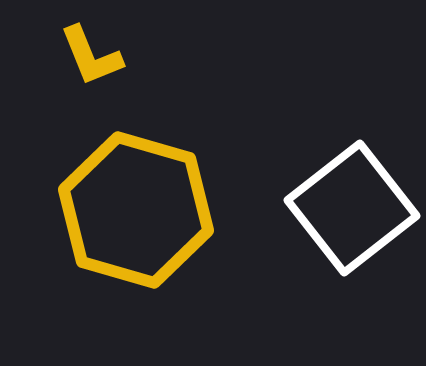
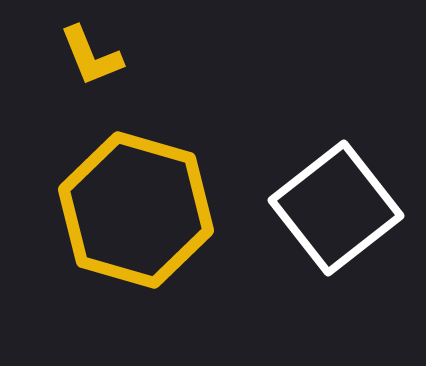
white square: moved 16 px left
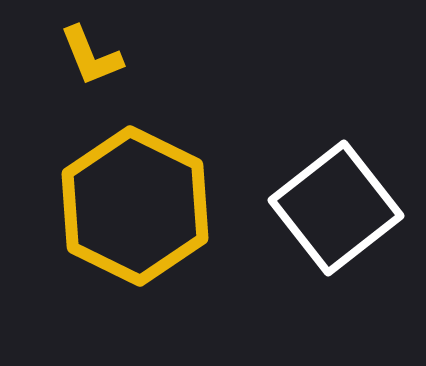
yellow hexagon: moved 1 px left, 4 px up; rotated 10 degrees clockwise
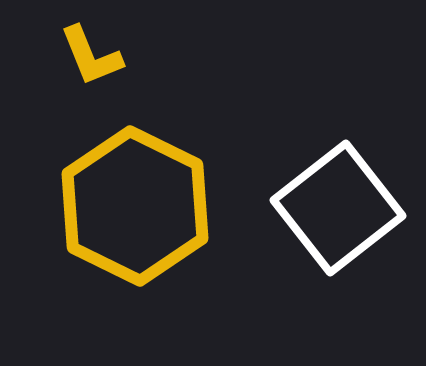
white square: moved 2 px right
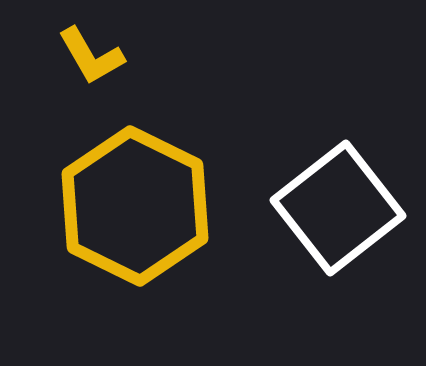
yellow L-shape: rotated 8 degrees counterclockwise
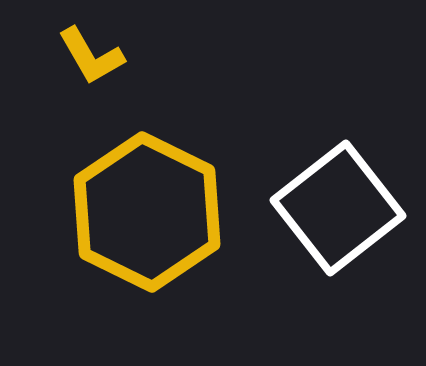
yellow hexagon: moved 12 px right, 6 px down
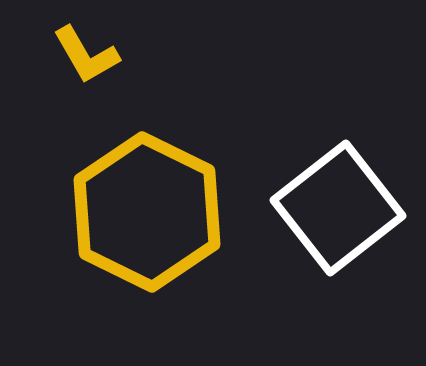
yellow L-shape: moved 5 px left, 1 px up
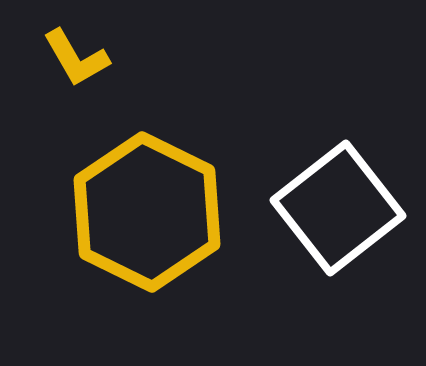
yellow L-shape: moved 10 px left, 3 px down
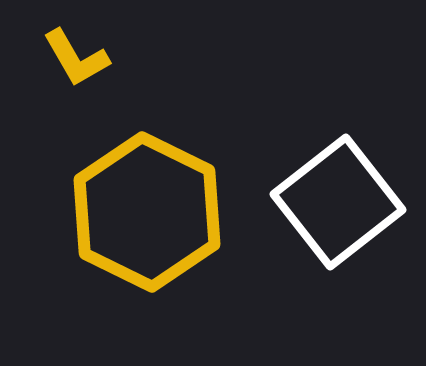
white square: moved 6 px up
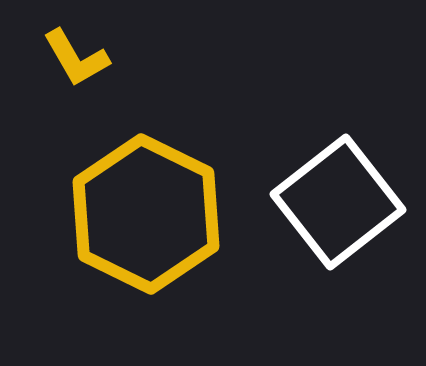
yellow hexagon: moved 1 px left, 2 px down
